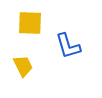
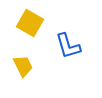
yellow square: rotated 28 degrees clockwise
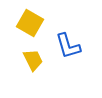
yellow trapezoid: moved 10 px right, 6 px up
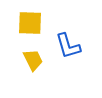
yellow square: rotated 28 degrees counterclockwise
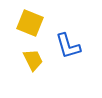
yellow square: rotated 20 degrees clockwise
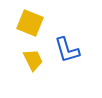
blue L-shape: moved 1 px left, 4 px down
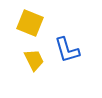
yellow trapezoid: moved 1 px right
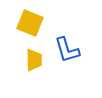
yellow trapezoid: rotated 25 degrees clockwise
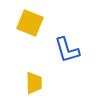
yellow trapezoid: moved 23 px down
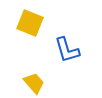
yellow trapezoid: rotated 40 degrees counterclockwise
